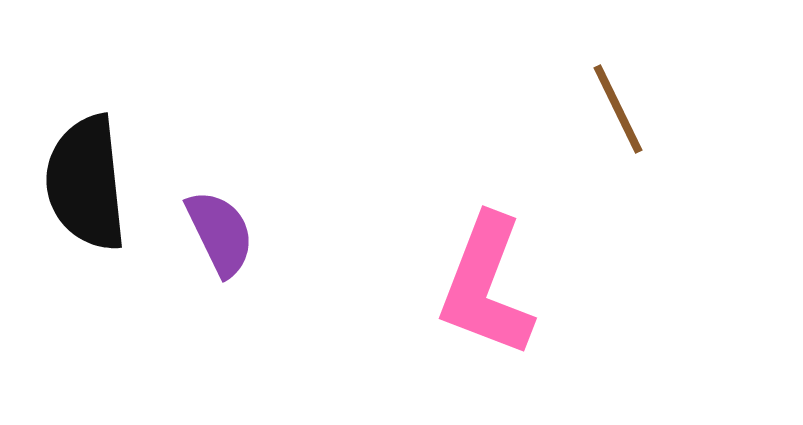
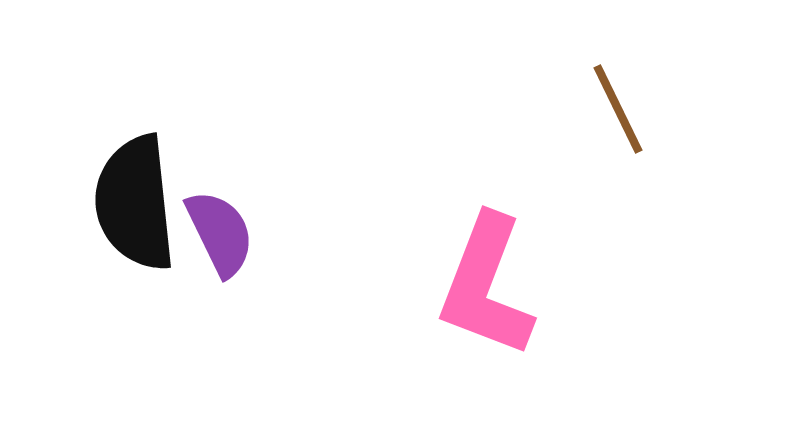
black semicircle: moved 49 px right, 20 px down
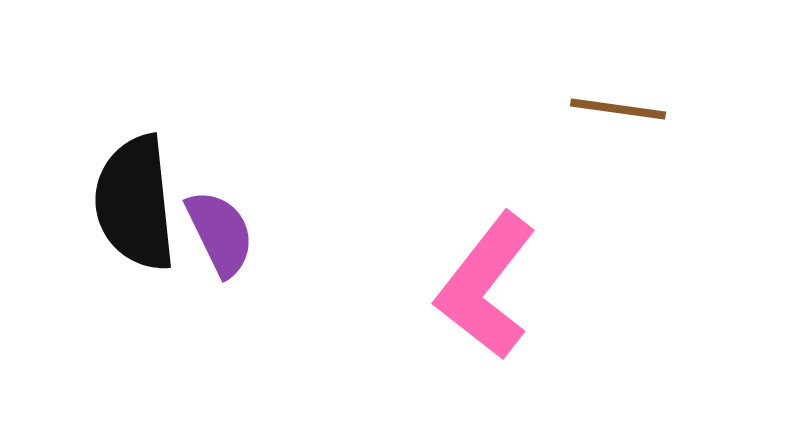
brown line: rotated 56 degrees counterclockwise
pink L-shape: rotated 17 degrees clockwise
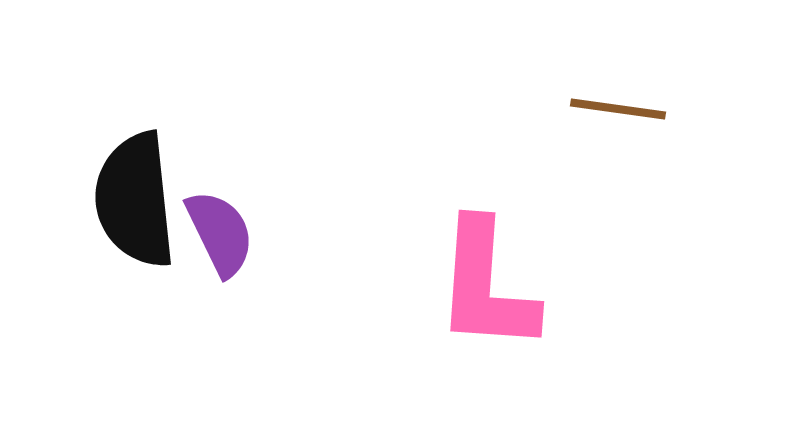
black semicircle: moved 3 px up
pink L-shape: rotated 34 degrees counterclockwise
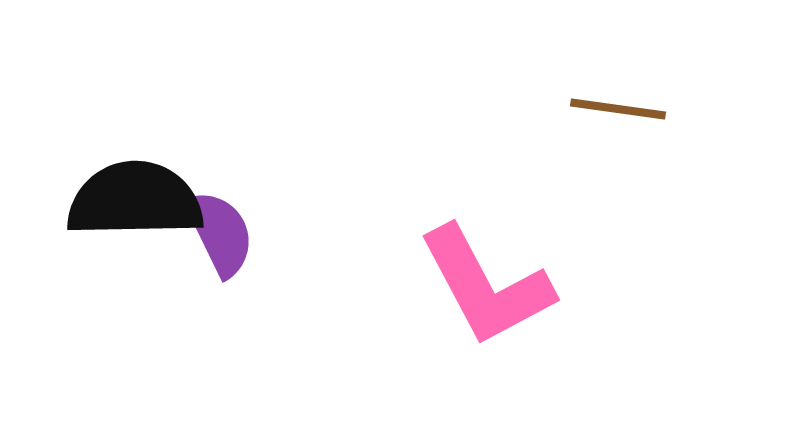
black semicircle: rotated 95 degrees clockwise
pink L-shape: rotated 32 degrees counterclockwise
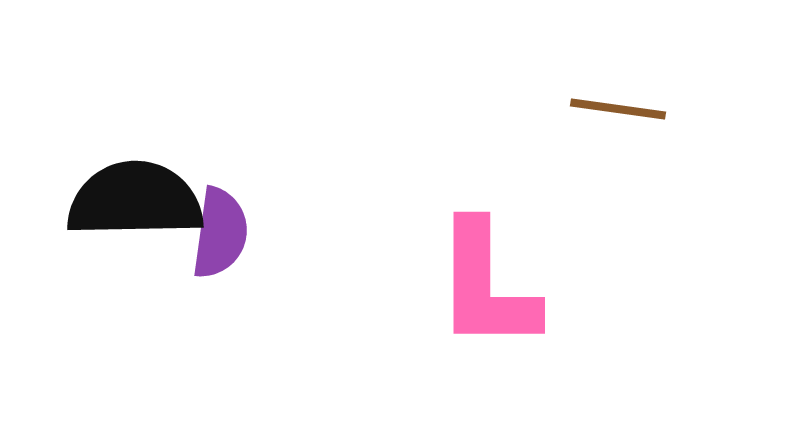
purple semicircle: rotated 34 degrees clockwise
pink L-shape: rotated 28 degrees clockwise
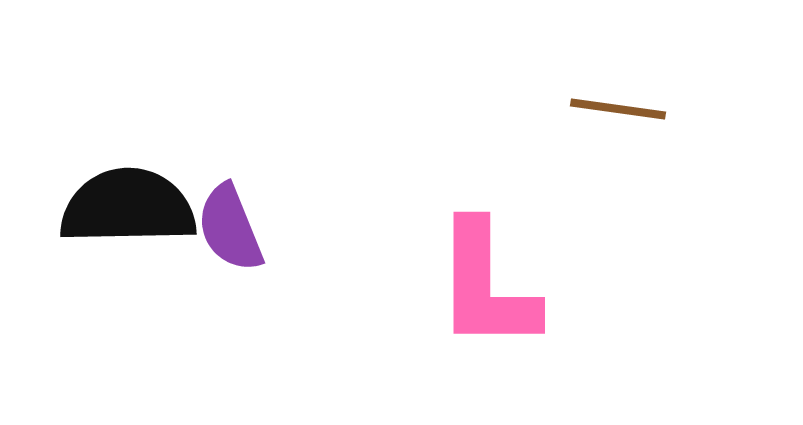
black semicircle: moved 7 px left, 7 px down
purple semicircle: moved 10 px right, 5 px up; rotated 150 degrees clockwise
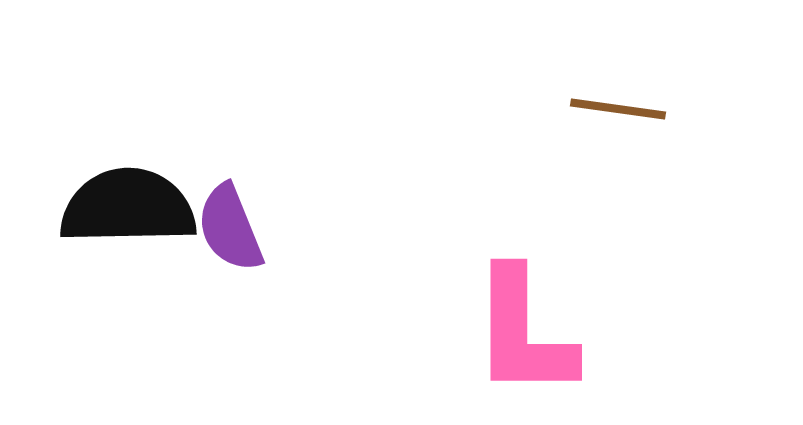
pink L-shape: moved 37 px right, 47 px down
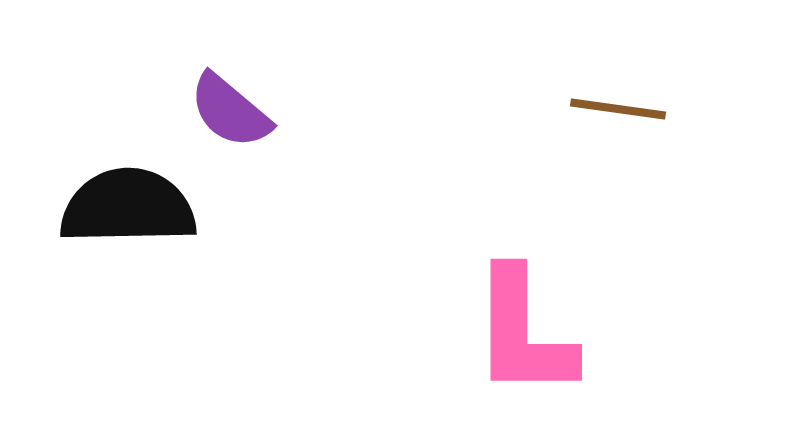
purple semicircle: moved 117 px up; rotated 28 degrees counterclockwise
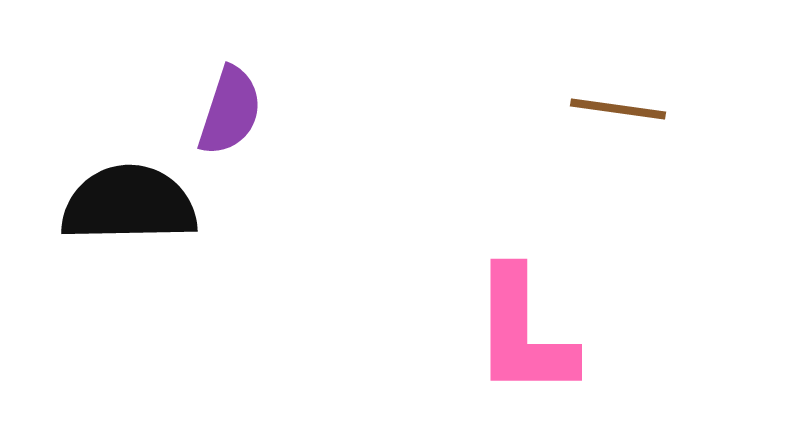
purple semicircle: rotated 112 degrees counterclockwise
black semicircle: moved 1 px right, 3 px up
